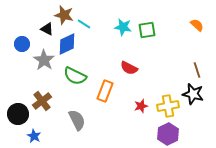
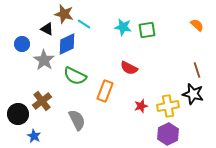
brown star: moved 1 px up
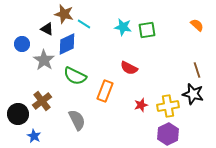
red star: moved 1 px up
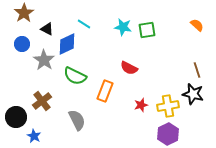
brown star: moved 40 px left, 1 px up; rotated 24 degrees clockwise
black circle: moved 2 px left, 3 px down
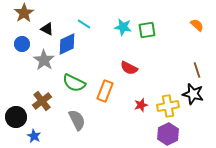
green semicircle: moved 1 px left, 7 px down
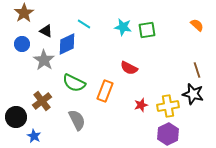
black triangle: moved 1 px left, 2 px down
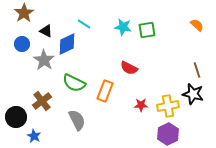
red star: rotated 16 degrees clockwise
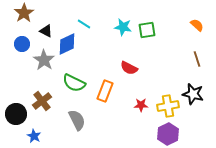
brown line: moved 11 px up
black circle: moved 3 px up
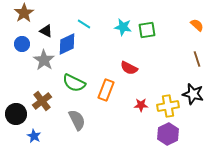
orange rectangle: moved 1 px right, 1 px up
